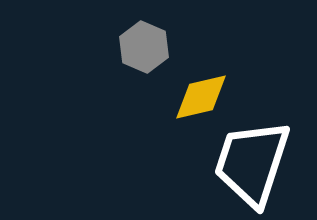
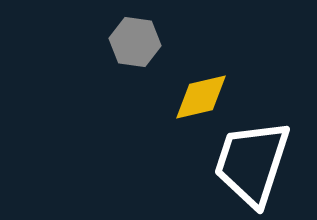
gray hexagon: moved 9 px left, 5 px up; rotated 15 degrees counterclockwise
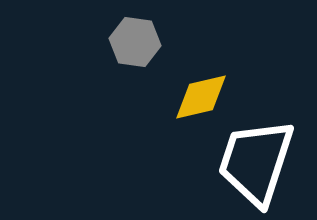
white trapezoid: moved 4 px right, 1 px up
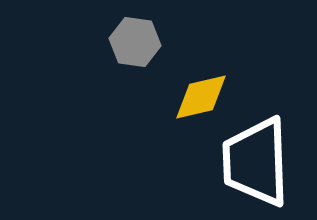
white trapezoid: rotated 20 degrees counterclockwise
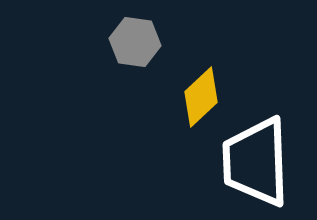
yellow diamond: rotated 30 degrees counterclockwise
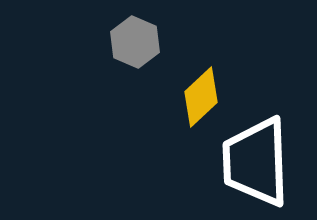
gray hexagon: rotated 15 degrees clockwise
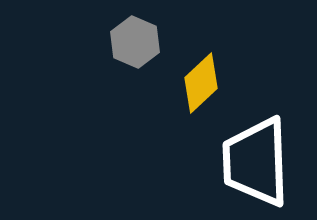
yellow diamond: moved 14 px up
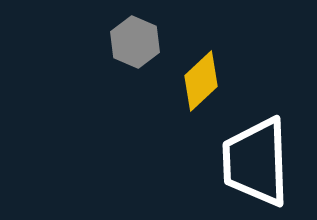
yellow diamond: moved 2 px up
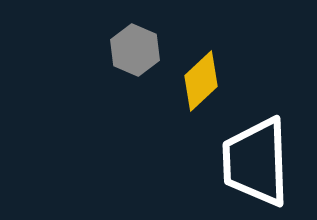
gray hexagon: moved 8 px down
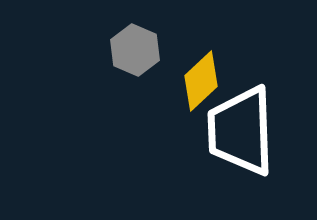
white trapezoid: moved 15 px left, 31 px up
